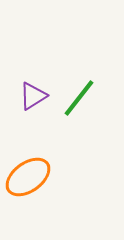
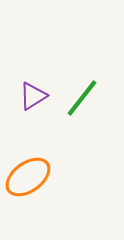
green line: moved 3 px right
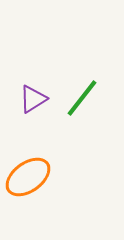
purple triangle: moved 3 px down
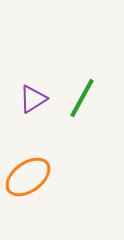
green line: rotated 9 degrees counterclockwise
